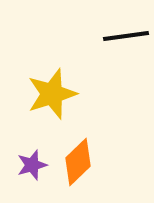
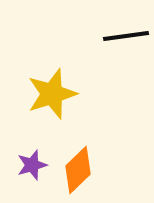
orange diamond: moved 8 px down
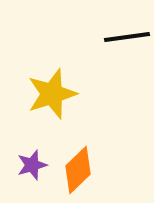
black line: moved 1 px right, 1 px down
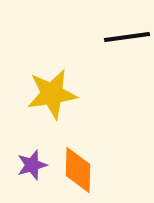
yellow star: rotated 9 degrees clockwise
orange diamond: rotated 45 degrees counterclockwise
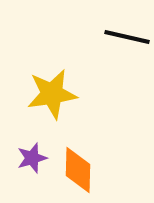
black line: rotated 21 degrees clockwise
purple star: moved 7 px up
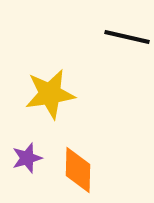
yellow star: moved 2 px left
purple star: moved 5 px left
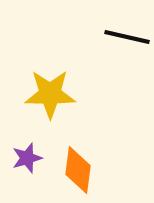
yellow star: rotated 9 degrees clockwise
orange diamond: rotated 6 degrees clockwise
